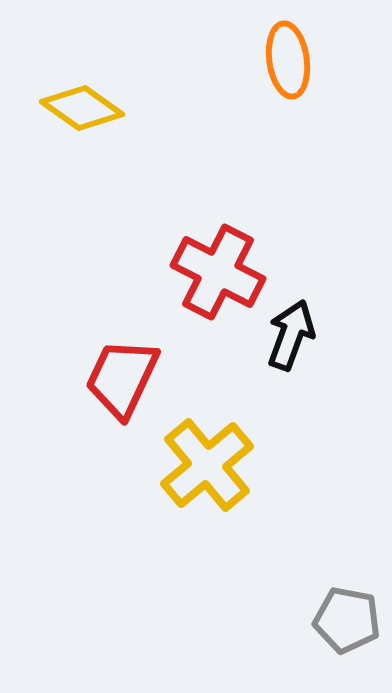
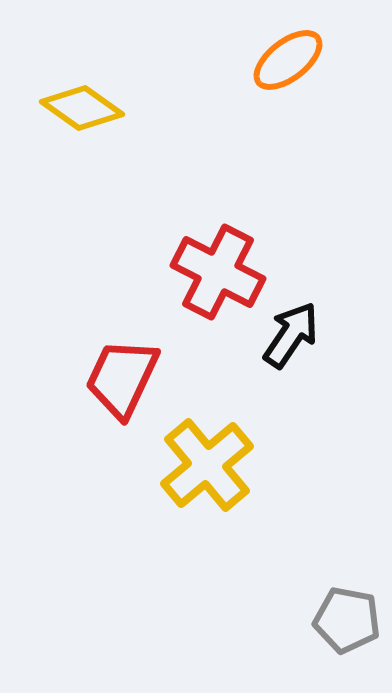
orange ellipse: rotated 60 degrees clockwise
black arrow: rotated 14 degrees clockwise
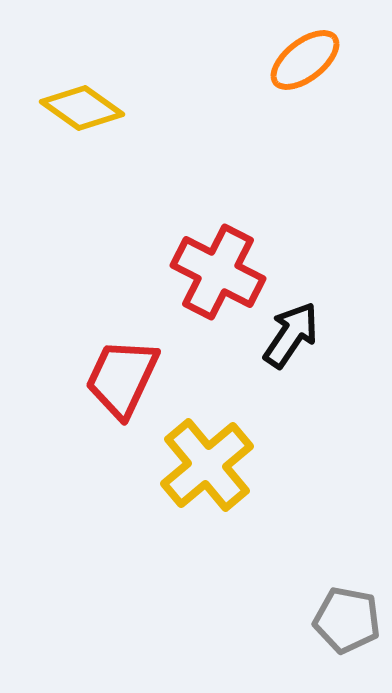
orange ellipse: moved 17 px right
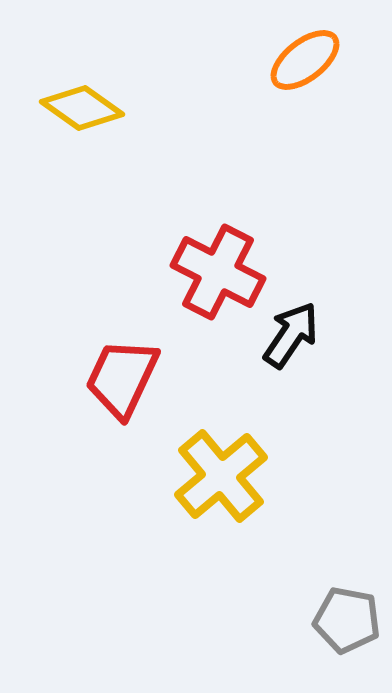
yellow cross: moved 14 px right, 11 px down
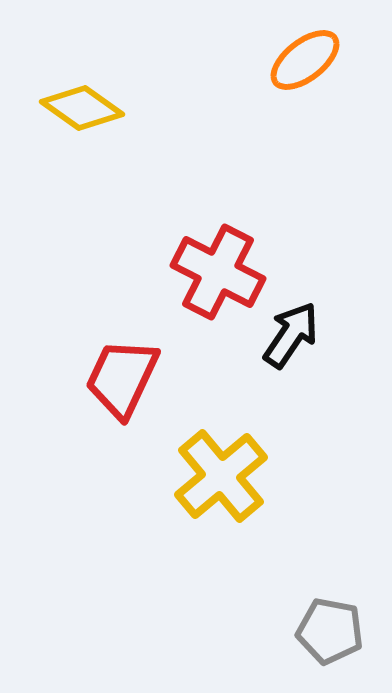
gray pentagon: moved 17 px left, 11 px down
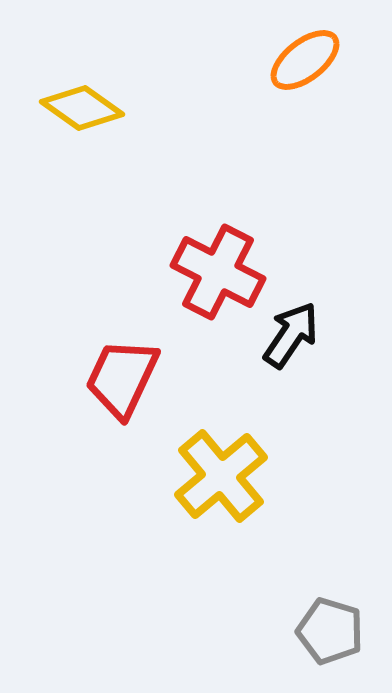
gray pentagon: rotated 6 degrees clockwise
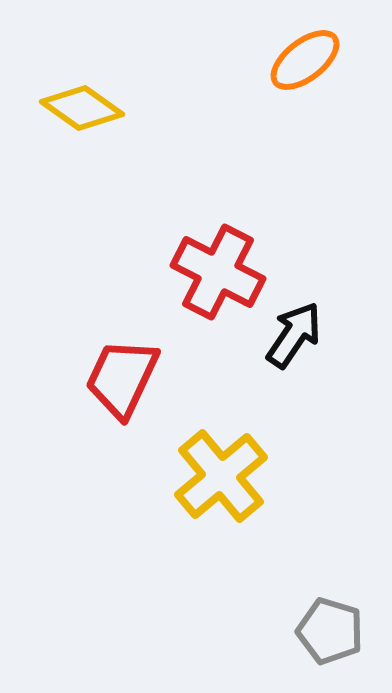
black arrow: moved 3 px right
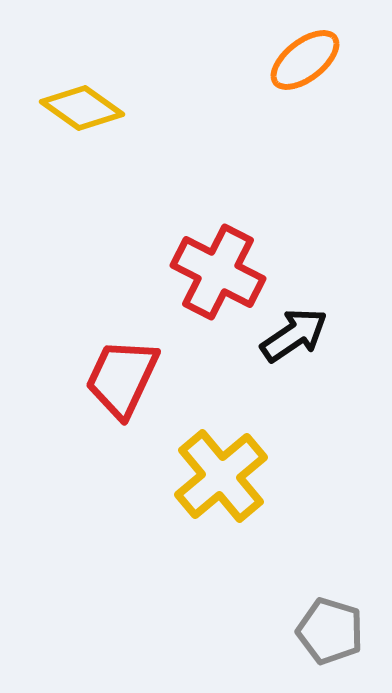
black arrow: rotated 22 degrees clockwise
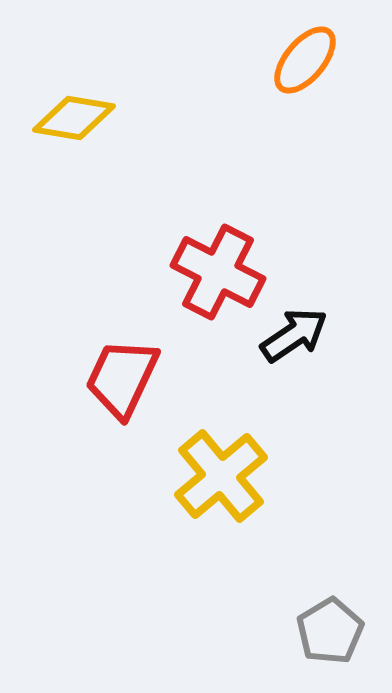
orange ellipse: rotated 12 degrees counterclockwise
yellow diamond: moved 8 px left, 10 px down; rotated 26 degrees counterclockwise
gray pentagon: rotated 24 degrees clockwise
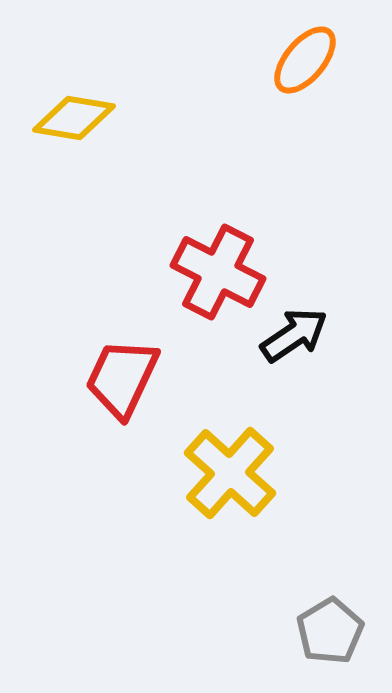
yellow cross: moved 9 px right, 3 px up; rotated 8 degrees counterclockwise
